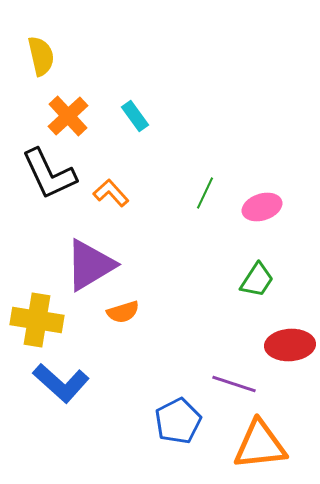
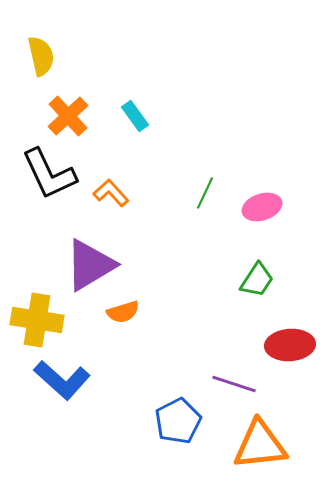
blue L-shape: moved 1 px right, 3 px up
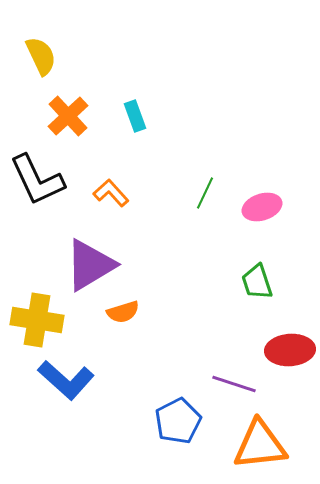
yellow semicircle: rotated 12 degrees counterclockwise
cyan rectangle: rotated 16 degrees clockwise
black L-shape: moved 12 px left, 6 px down
green trapezoid: moved 2 px down; rotated 129 degrees clockwise
red ellipse: moved 5 px down
blue L-shape: moved 4 px right
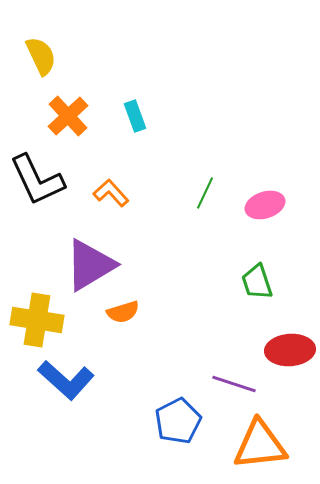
pink ellipse: moved 3 px right, 2 px up
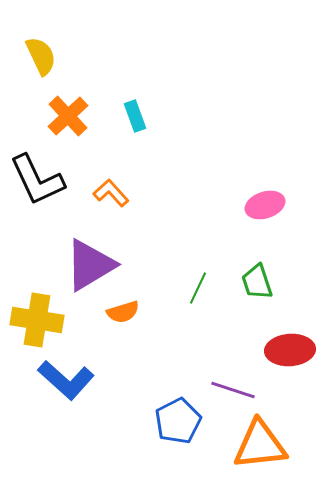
green line: moved 7 px left, 95 px down
purple line: moved 1 px left, 6 px down
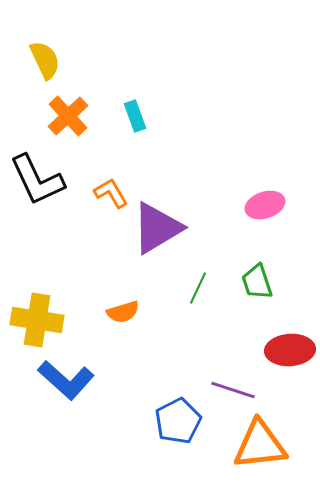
yellow semicircle: moved 4 px right, 4 px down
orange L-shape: rotated 12 degrees clockwise
purple triangle: moved 67 px right, 37 px up
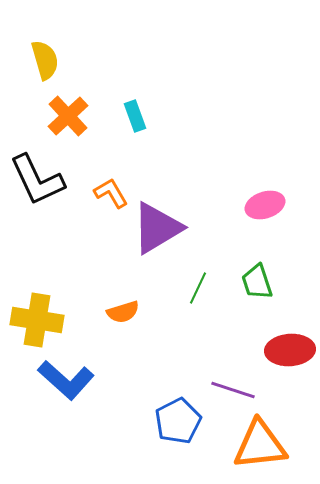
yellow semicircle: rotated 9 degrees clockwise
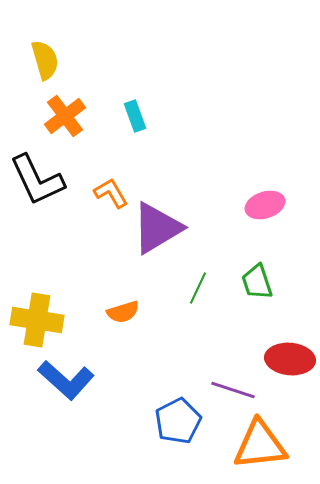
orange cross: moved 3 px left; rotated 6 degrees clockwise
red ellipse: moved 9 px down; rotated 9 degrees clockwise
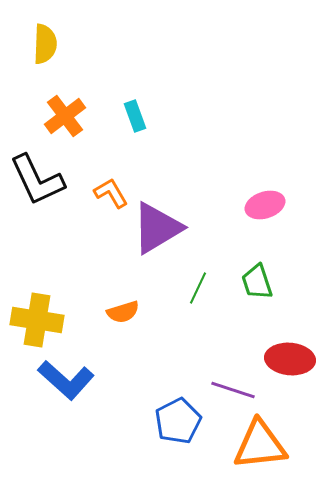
yellow semicircle: moved 16 px up; rotated 18 degrees clockwise
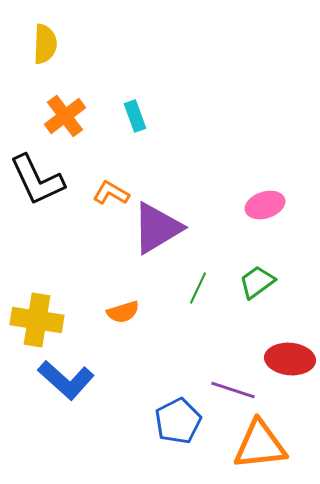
orange L-shape: rotated 30 degrees counterclockwise
green trapezoid: rotated 72 degrees clockwise
